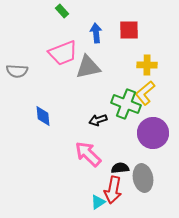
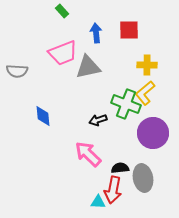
cyan triangle: rotated 35 degrees clockwise
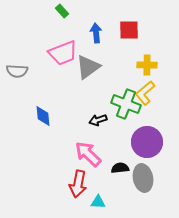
gray triangle: rotated 24 degrees counterclockwise
purple circle: moved 6 px left, 9 px down
red arrow: moved 35 px left, 6 px up
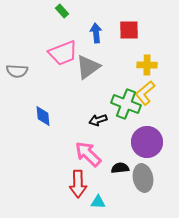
red arrow: rotated 12 degrees counterclockwise
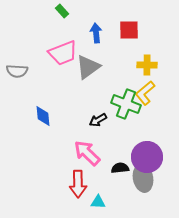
black arrow: rotated 12 degrees counterclockwise
purple circle: moved 15 px down
pink arrow: moved 1 px left, 1 px up
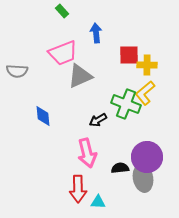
red square: moved 25 px down
gray triangle: moved 8 px left, 9 px down; rotated 12 degrees clockwise
pink arrow: rotated 148 degrees counterclockwise
red arrow: moved 5 px down
